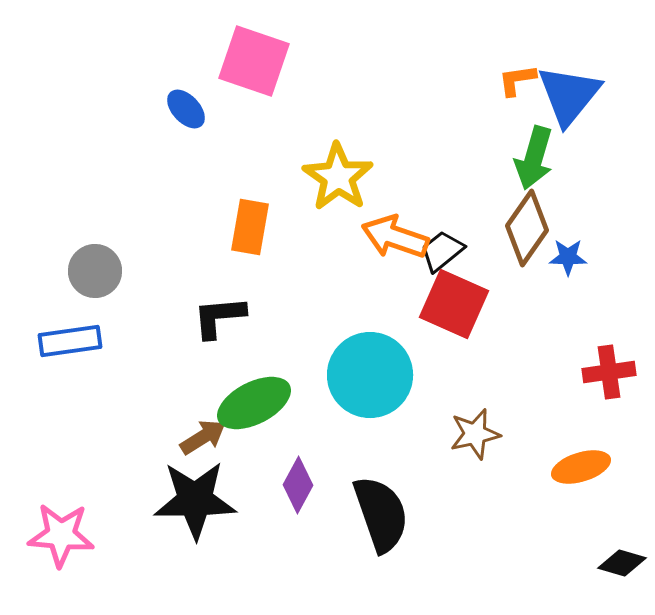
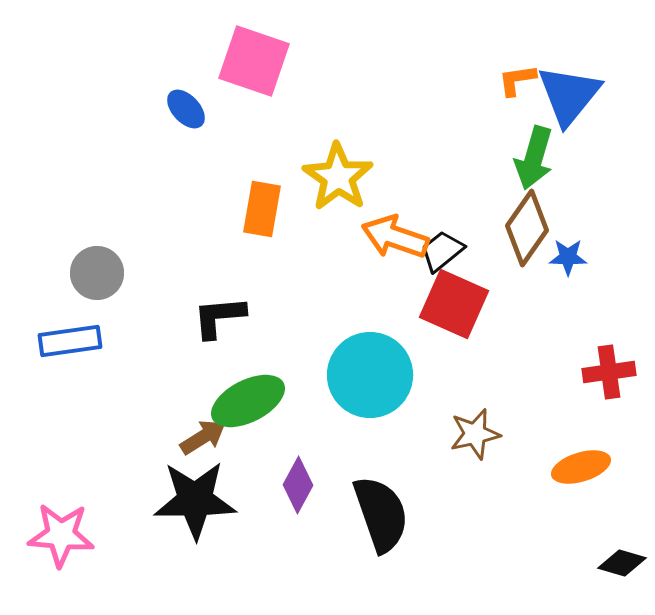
orange rectangle: moved 12 px right, 18 px up
gray circle: moved 2 px right, 2 px down
green ellipse: moved 6 px left, 2 px up
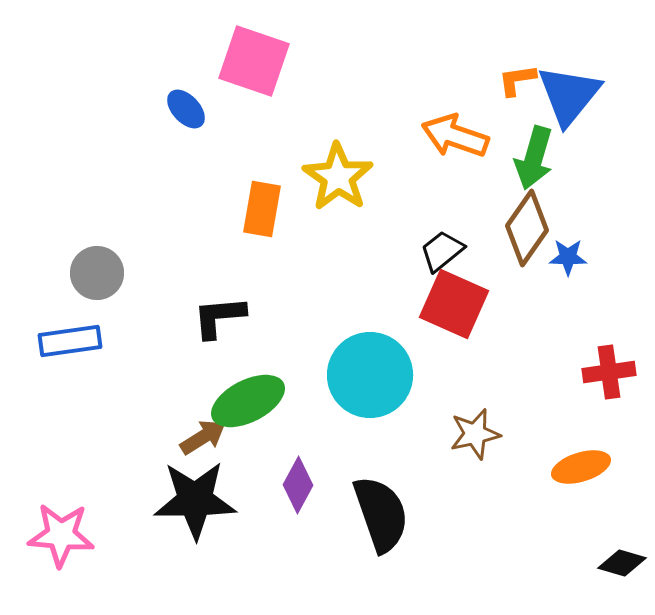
orange arrow: moved 60 px right, 101 px up
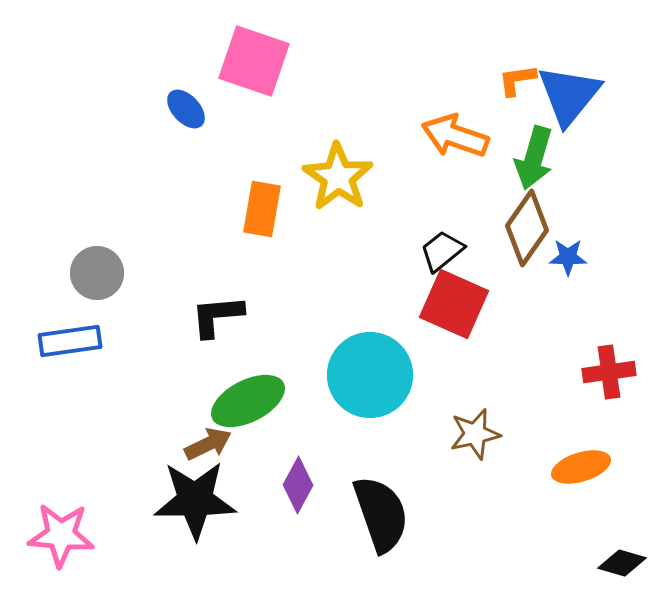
black L-shape: moved 2 px left, 1 px up
brown arrow: moved 5 px right, 7 px down; rotated 6 degrees clockwise
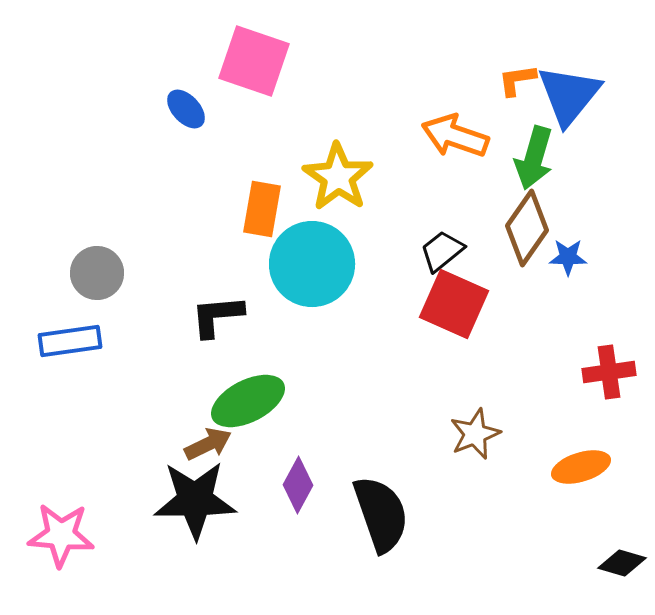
cyan circle: moved 58 px left, 111 px up
brown star: rotated 9 degrees counterclockwise
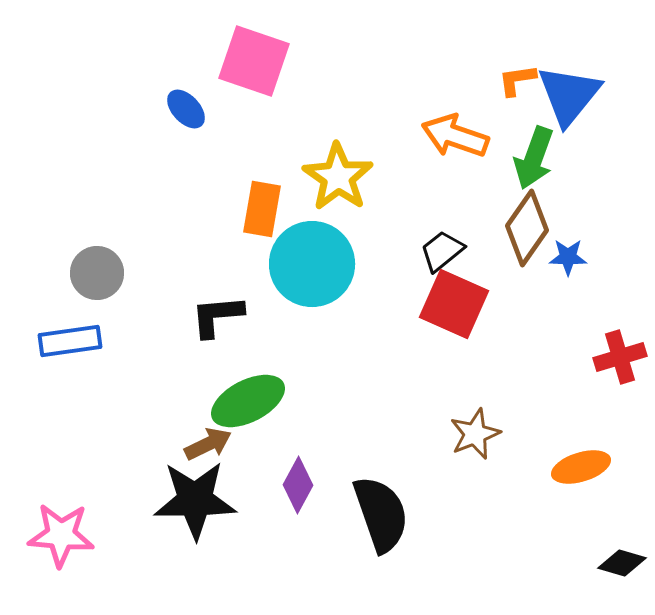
green arrow: rotated 4 degrees clockwise
red cross: moved 11 px right, 15 px up; rotated 9 degrees counterclockwise
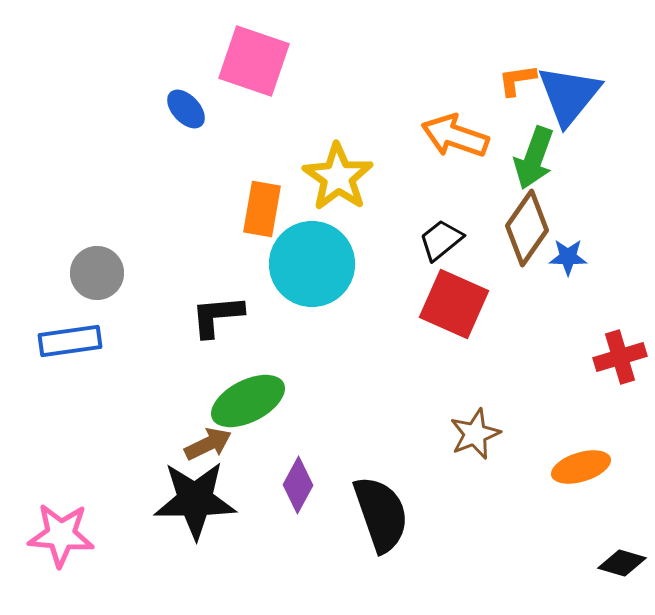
black trapezoid: moved 1 px left, 11 px up
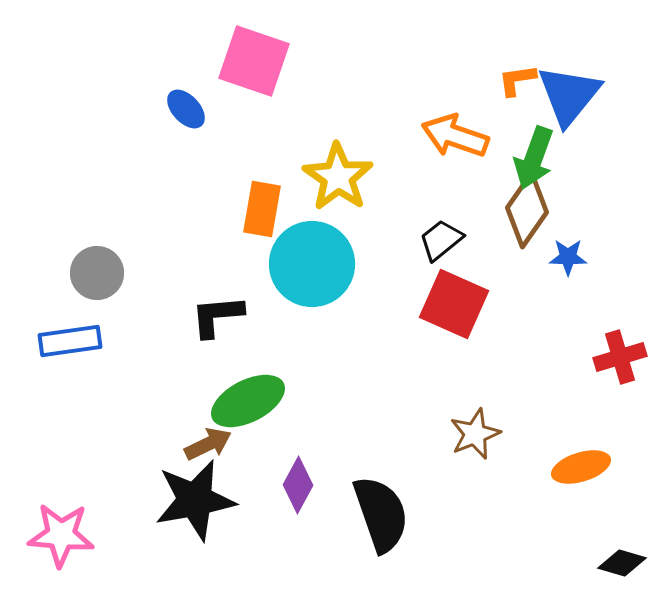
brown diamond: moved 18 px up
black star: rotated 10 degrees counterclockwise
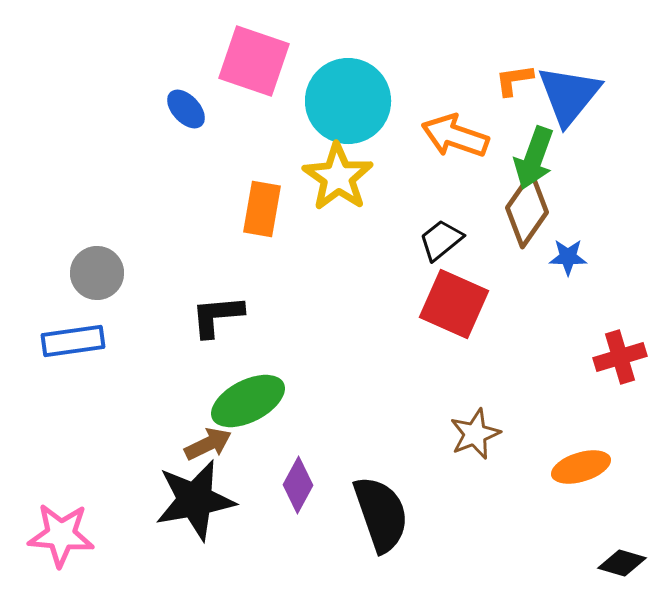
orange L-shape: moved 3 px left
cyan circle: moved 36 px right, 163 px up
blue rectangle: moved 3 px right
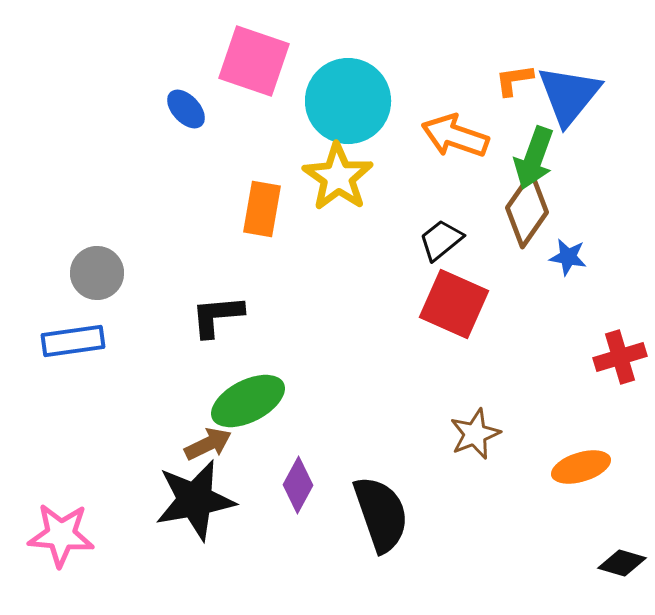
blue star: rotated 9 degrees clockwise
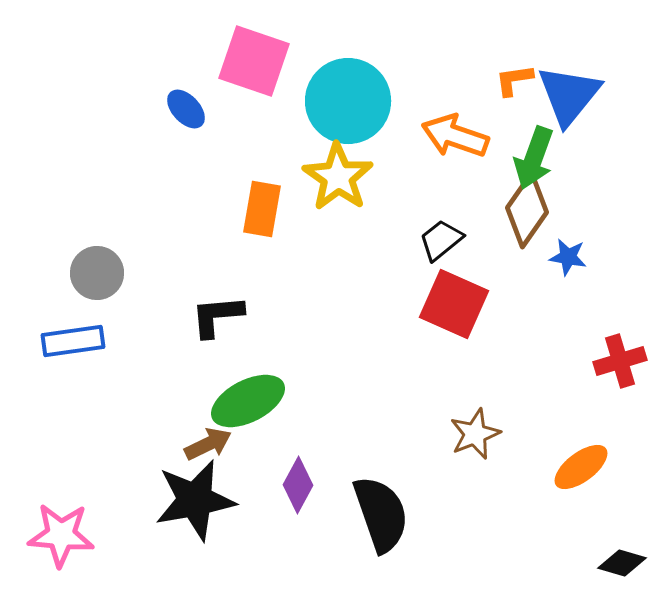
red cross: moved 4 px down
orange ellipse: rotated 20 degrees counterclockwise
